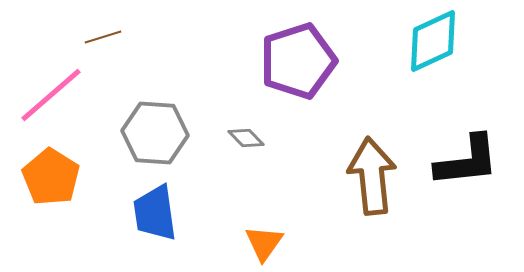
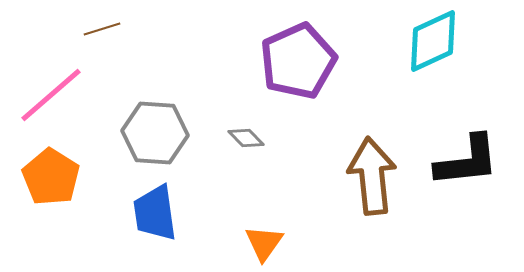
brown line: moved 1 px left, 8 px up
purple pentagon: rotated 6 degrees counterclockwise
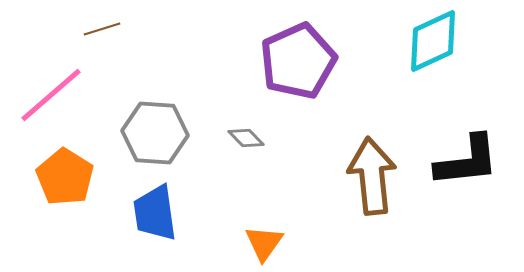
orange pentagon: moved 14 px right
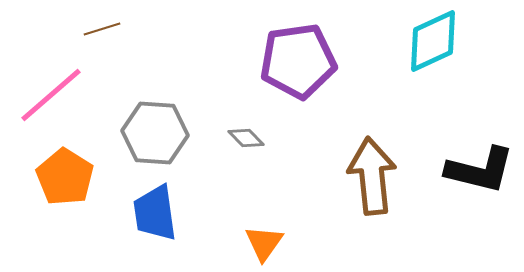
purple pentagon: rotated 16 degrees clockwise
black L-shape: moved 13 px right, 9 px down; rotated 20 degrees clockwise
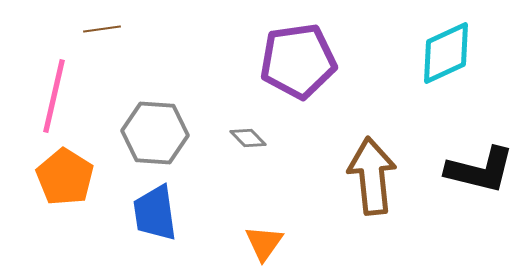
brown line: rotated 9 degrees clockwise
cyan diamond: moved 13 px right, 12 px down
pink line: moved 3 px right, 1 px down; rotated 36 degrees counterclockwise
gray diamond: moved 2 px right
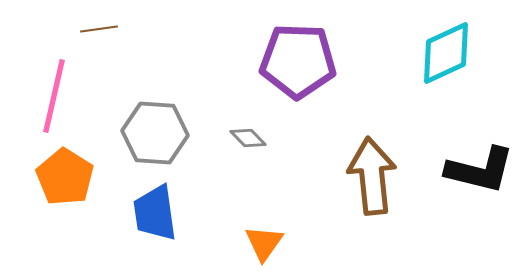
brown line: moved 3 px left
purple pentagon: rotated 10 degrees clockwise
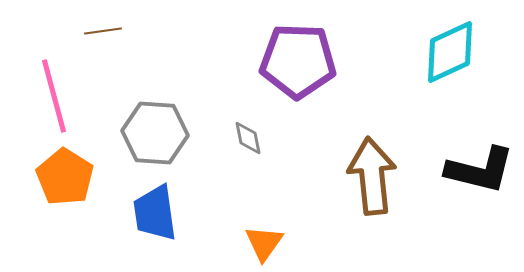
brown line: moved 4 px right, 2 px down
cyan diamond: moved 4 px right, 1 px up
pink line: rotated 28 degrees counterclockwise
gray diamond: rotated 33 degrees clockwise
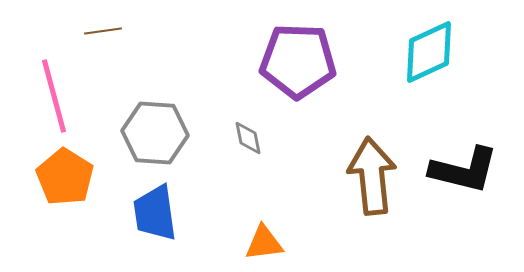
cyan diamond: moved 21 px left
black L-shape: moved 16 px left
orange triangle: rotated 48 degrees clockwise
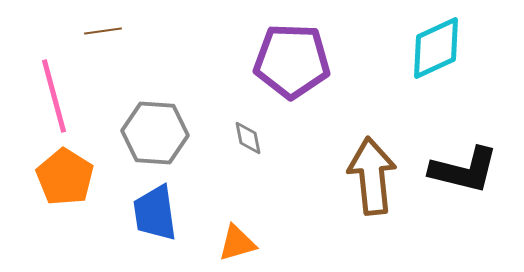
cyan diamond: moved 7 px right, 4 px up
purple pentagon: moved 6 px left
orange triangle: moved 27 px left; rotated 9 degrees counterclockwise
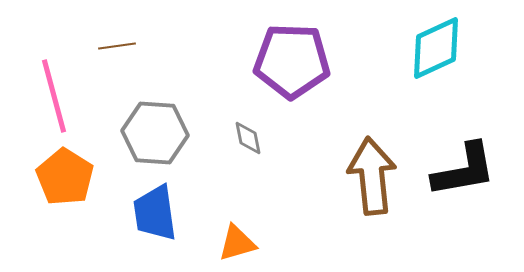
brown line: moved 14 px right, 15 px down
black L-shape: rotated 24 degrees counterclockwise
